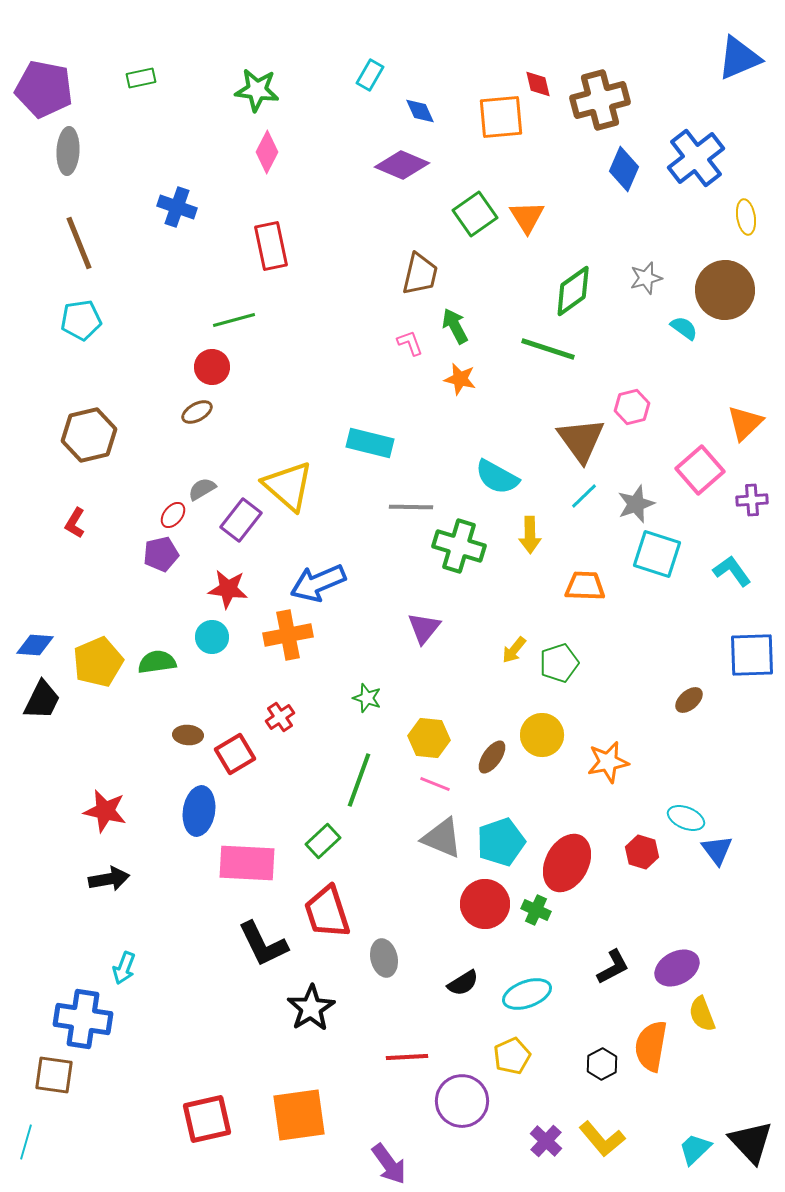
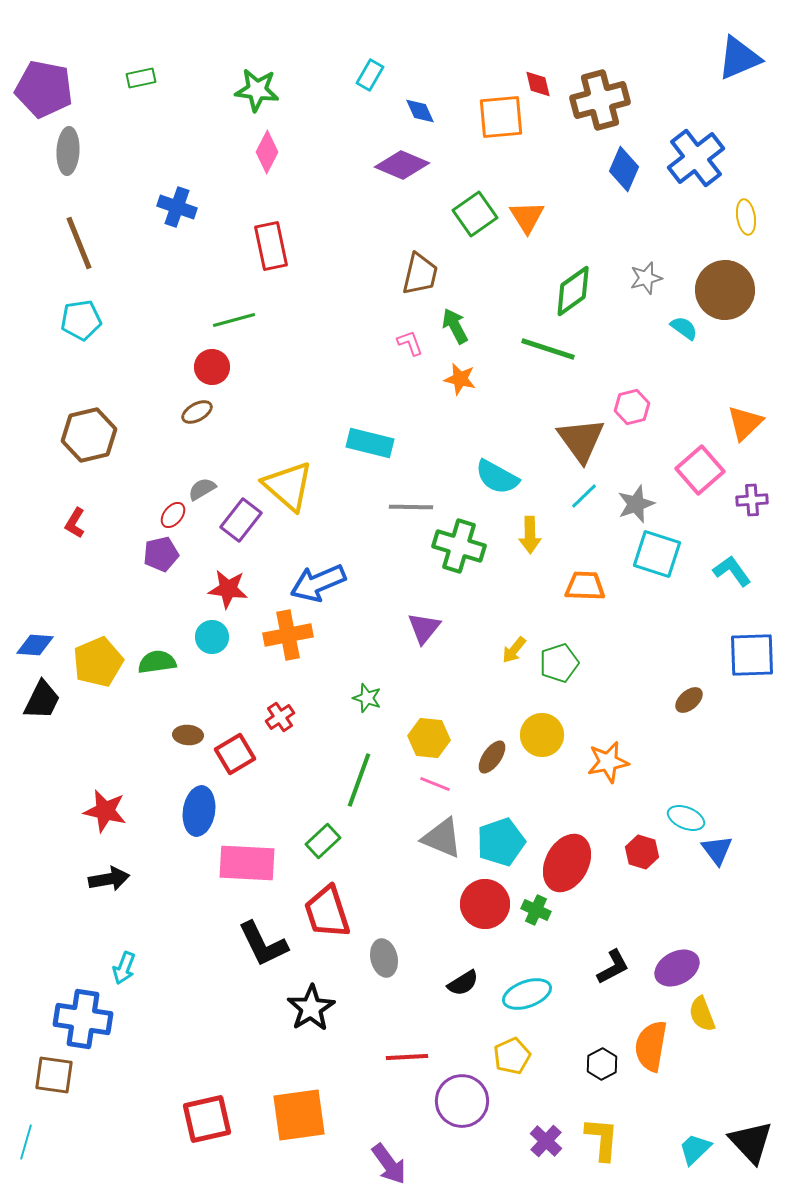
yellow L-shape at (602, 1139): rotated 135 degrees counterclockwise
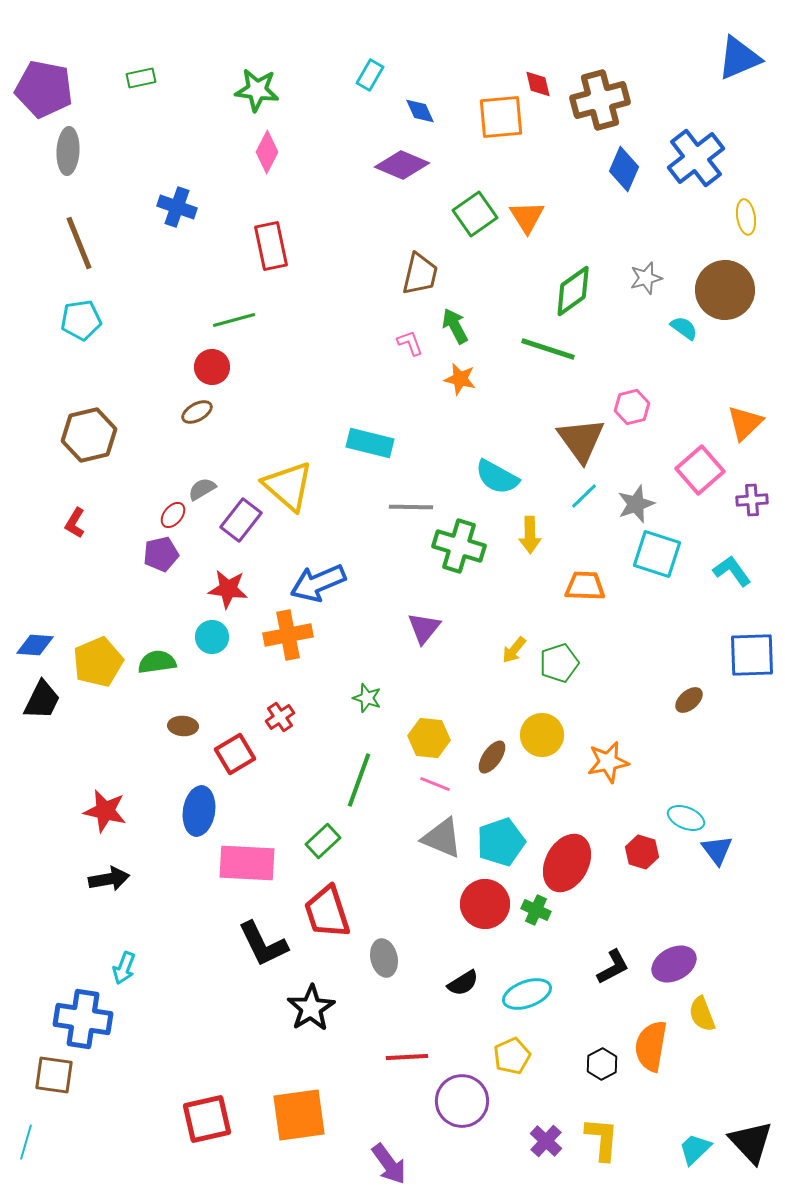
brown ellipse at (188, 735): moved 5 px left, 9 px up
purple ellipse at (677, 968): moved 3 px left, 4 px up
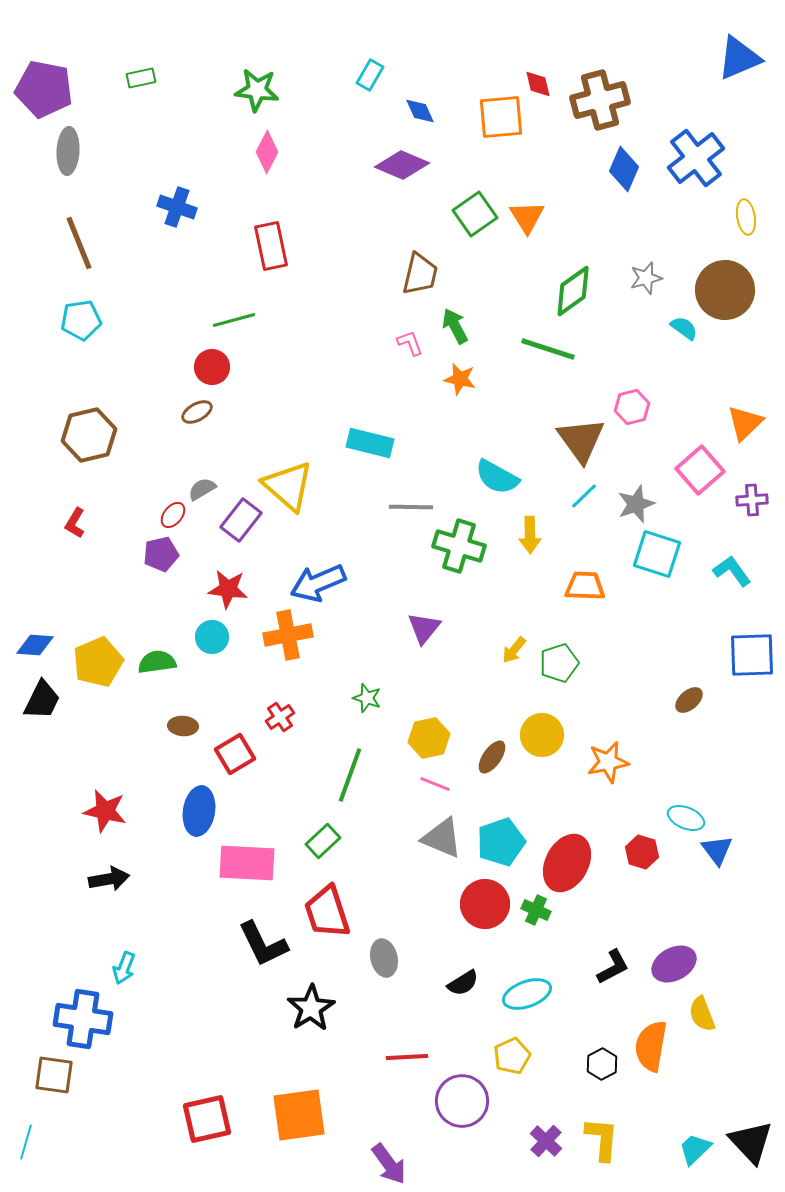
yellow hexagon at (429, 738): rotated 18 degrees counterclockwise
green line at (359, 780): moved 9 px left, 5 px up
